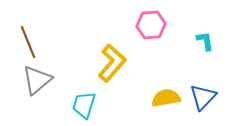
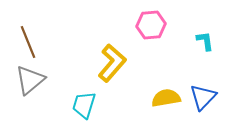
gray triangle: moved 7 px left
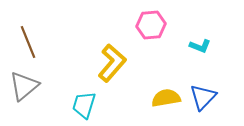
cyan L-shape: moved 5 px left, 5 px down; rotated 120 degrees clockwise
gray triangle: moved 6 px left, 6 px down
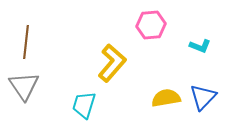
brown line: moved 2 px left; rotated 28 degrees clockwise
gray triangle: rotated 24 degrees counterclockwise
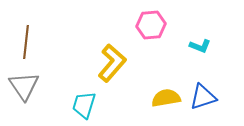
blue triangle: rotated 28 degrees clockwise
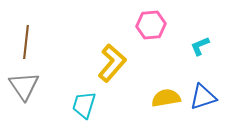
cyan L-shape: rotated 135 degrees clockwise
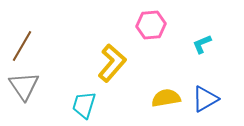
brown line: moved 4 px left, 4 px down; rotated 24 degrees clockwise
cyan L-shape: moved 2 px right, 2 px up
blue triangle: moved 2 px right, 2 px down; rotated 12 degrees counterclockwise
